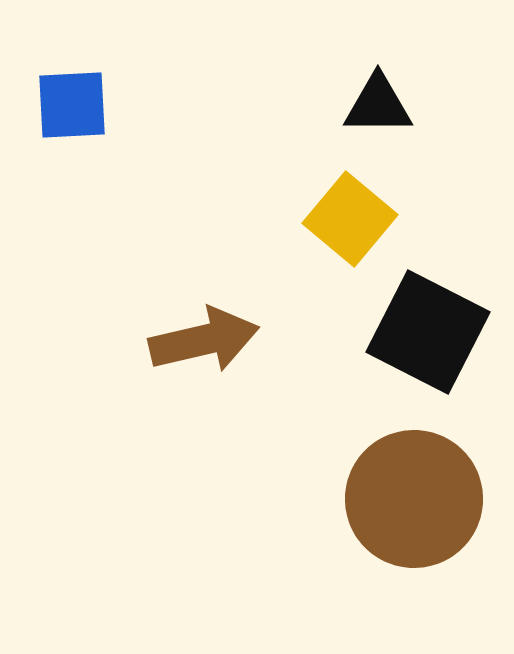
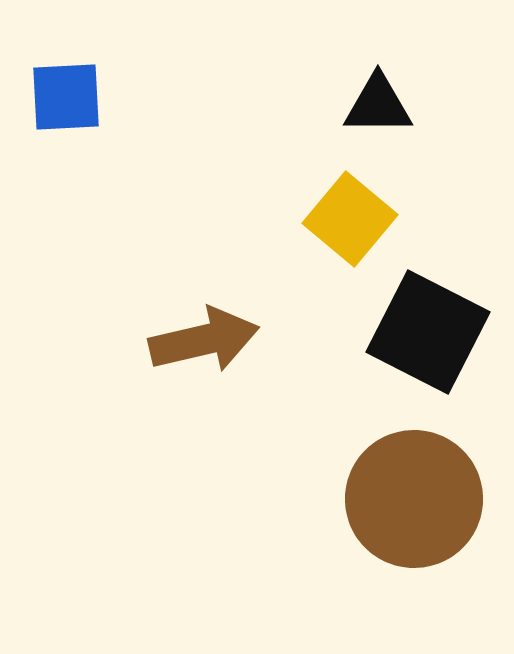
blue square: moved 6 px left, 8 px up
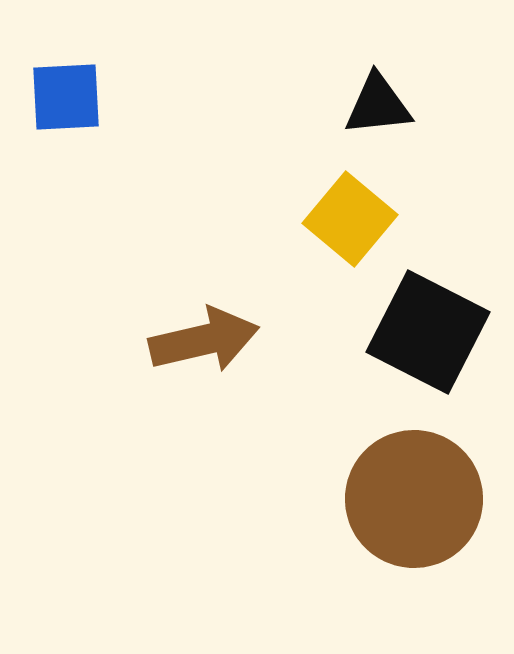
black triangle: rotated 6 degrees counterclockwise
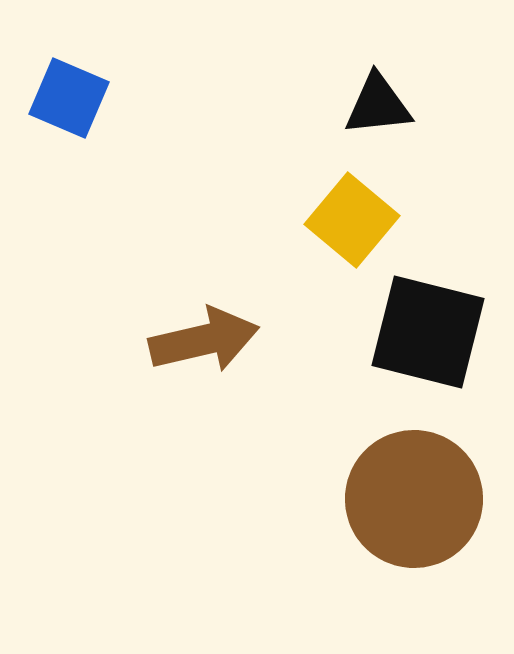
blue square: moved 3 px right, 1 px down; rotated 26 degrees clockwise
yellow square: moved 2 px right, 1 px down
black square: rotated 13 degrees counterclockwise
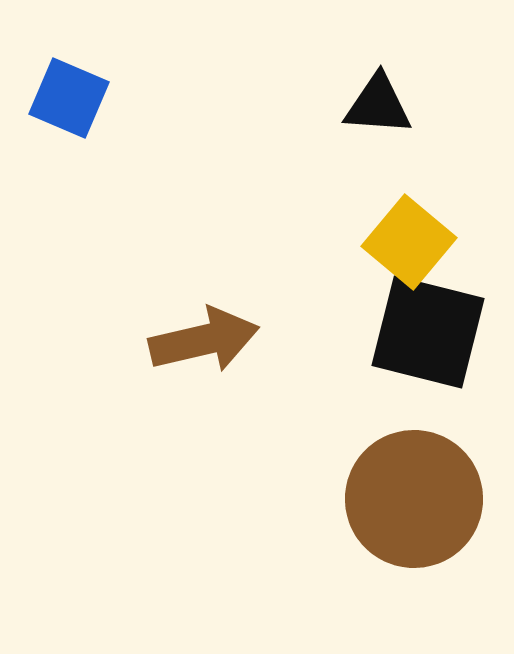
black triangle: rotated 10 degrees clockwise
yellow square: moved 57 px right, 22 px down
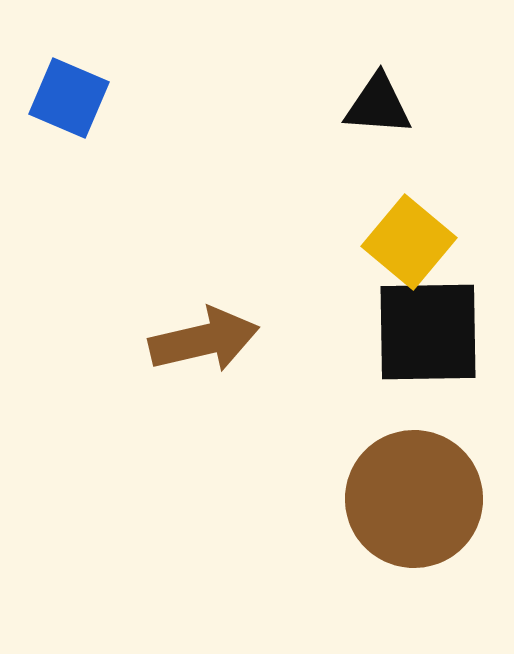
black square: rotated 15 degrees counterclockwise
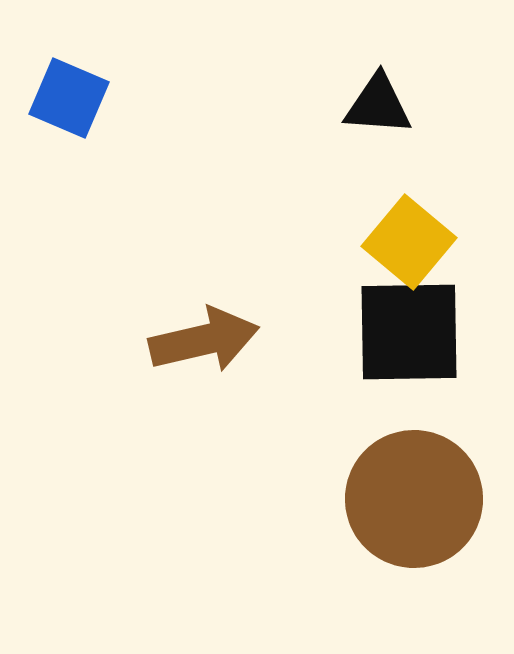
black square: moved 19 px left
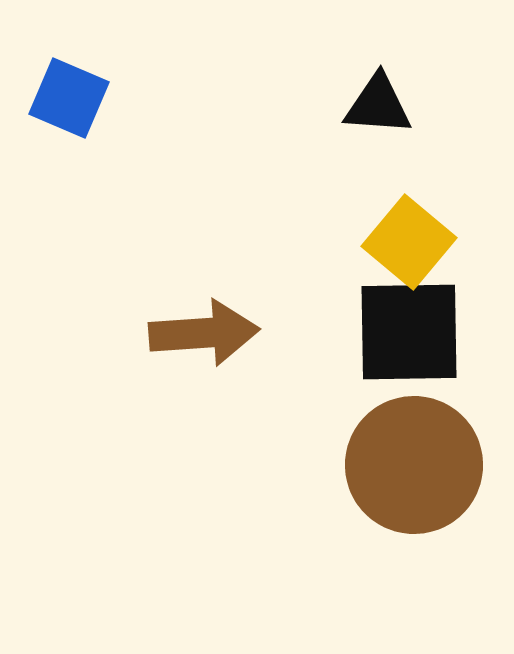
brown arrow: moved 7 px up; rotated 9 degrees clockwise
brown circle: moved 34 px up
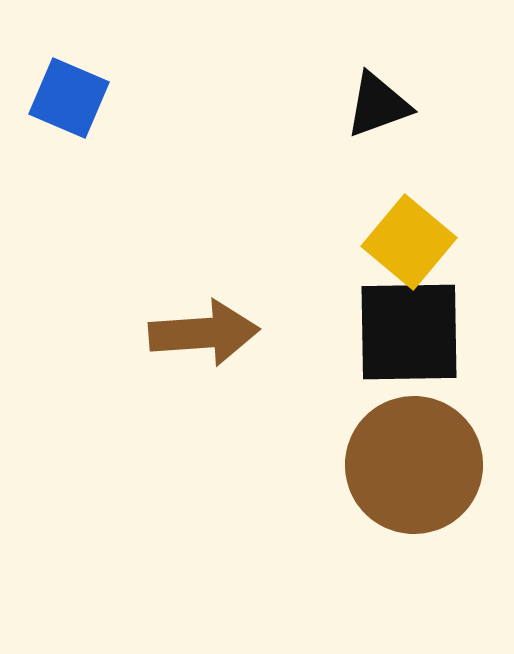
black triangle: rotated 24 degrees counterclockwise
